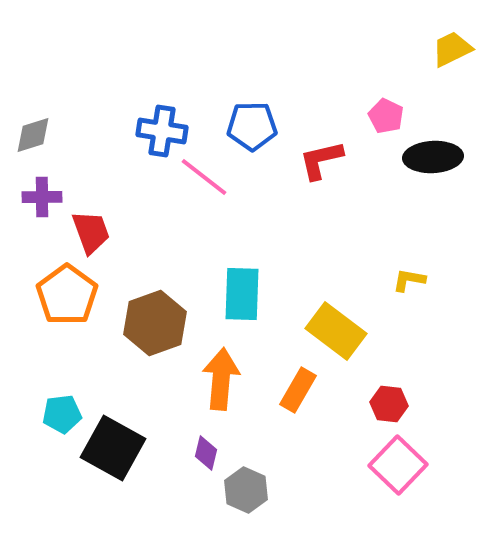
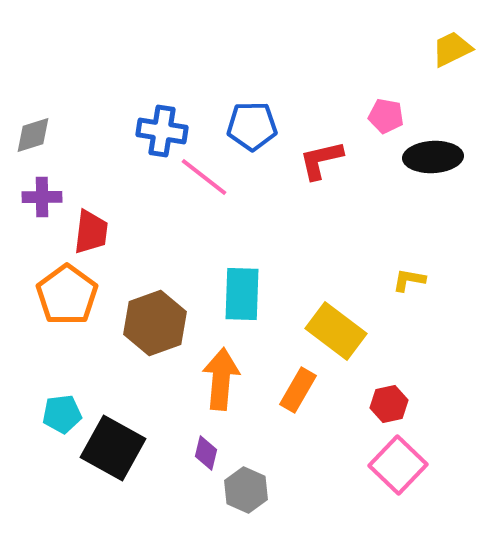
pink pentagon: rotated 16 degrees counterclockwise
red trapezoid: rotated 27 degrees clockwise
red hexagon: rotated 18 degrees counterclockwise
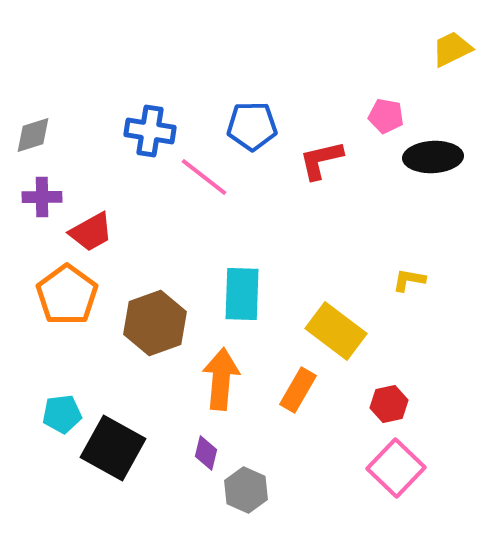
blue cross: moved 12 px left
red trapezoid: rotated 54 degrees clockwise
pink square: moved 2 px left, 3 px down
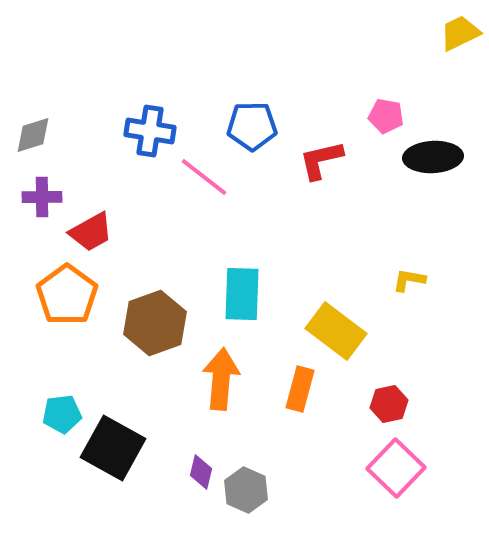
yellow trapezoid: moved 8 px right, 16 px up
orange rectangle: moved 2 px right, 1 px up; rotated 15 degrees counterclockwise
purple diamond: moved 5 px left, 19 px down
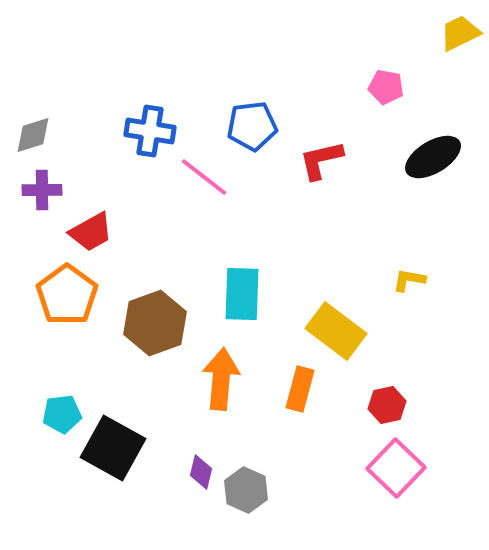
pink pentagon: moved 29 px up
blue pentagon: rotated 6 degrees counterclockwise
black ellipse: rotated 28 degrees counterclockwise
purple cross: moved 7 px up
red hexagon: moved 2 px left, 1 px down
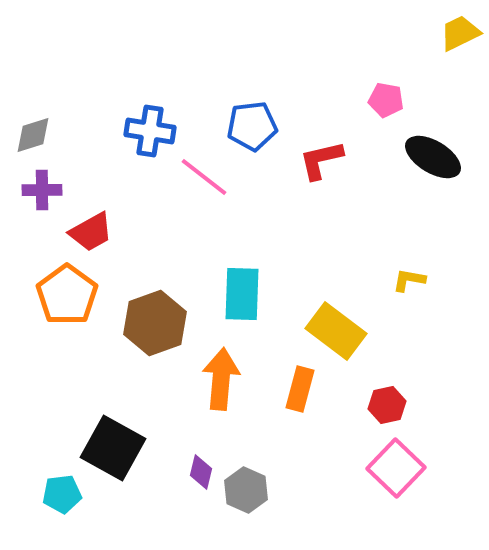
pink pentagon: moved 13 px down
black ellipse: rotated 62 degrees clockwise
cyan pentagon: moved 80 px down
